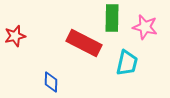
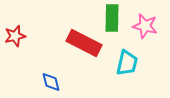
pink star: moved 1 px up
blue diamond: rotated 15 degrees counterclockwise
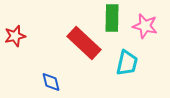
red rectangle: rotated 16 degrees clockwise
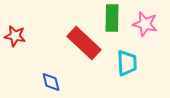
pink star: moved 2 px up
red star: rotated 25 degrees clockwise
cyan trapezoid: rotated 16 degrees counterclockwise
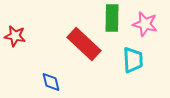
red rectangle: moved 1 px down
cyan trapezoid: moved 6 px right, 3 px up
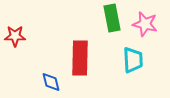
green rectangle: rotated 12 degrees counterclockwise
red star: rotated 10 degrees counterclockwise
red rectangle: moved 4 px left, 14 px down; rotated 48 degrees clockwise
